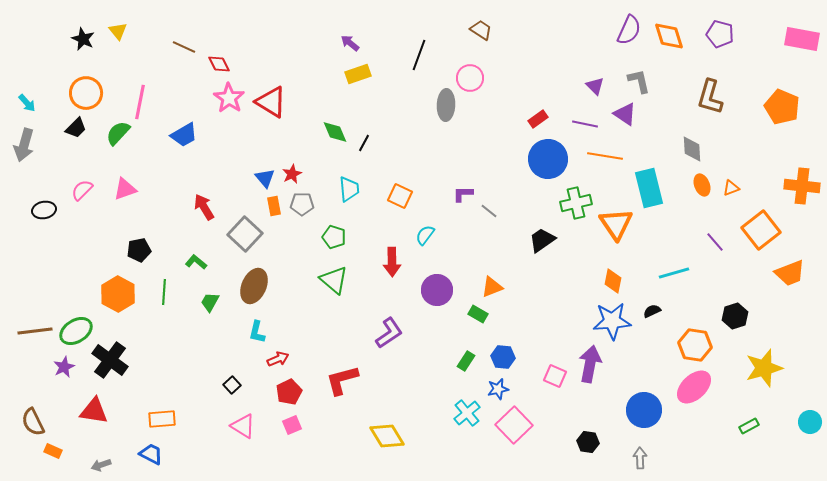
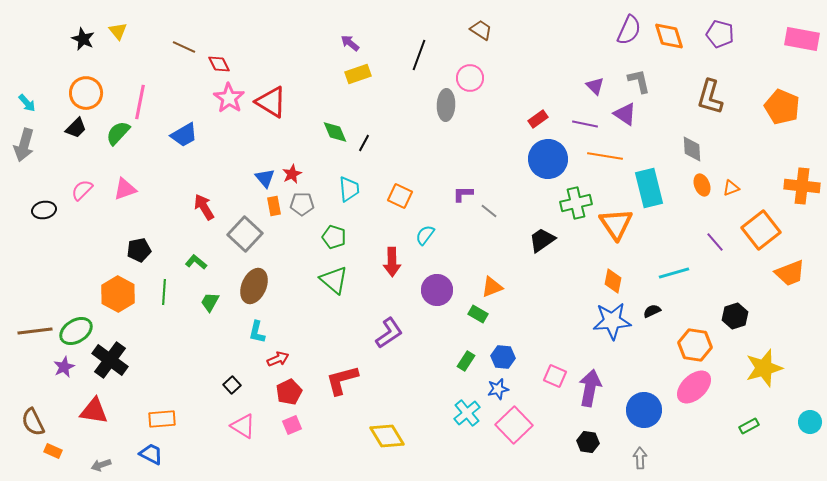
purple arrow at (590, 364): moved 24 px down
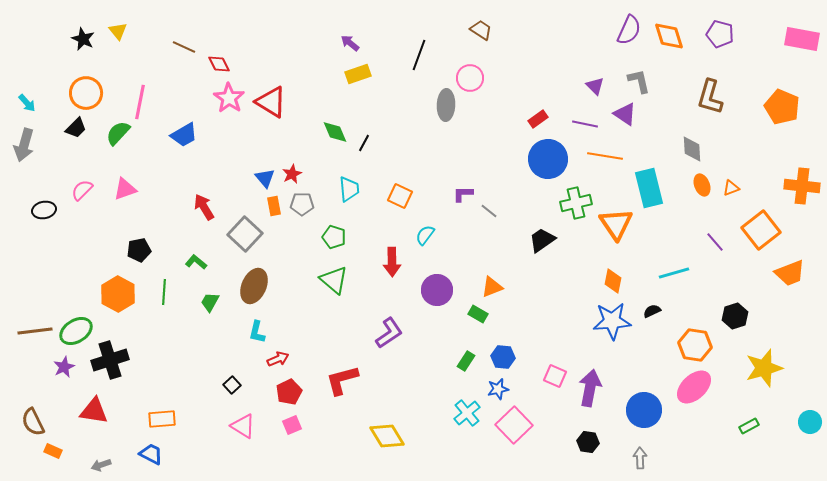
black cross at (110, 360): rotated 36 degrees clockwise
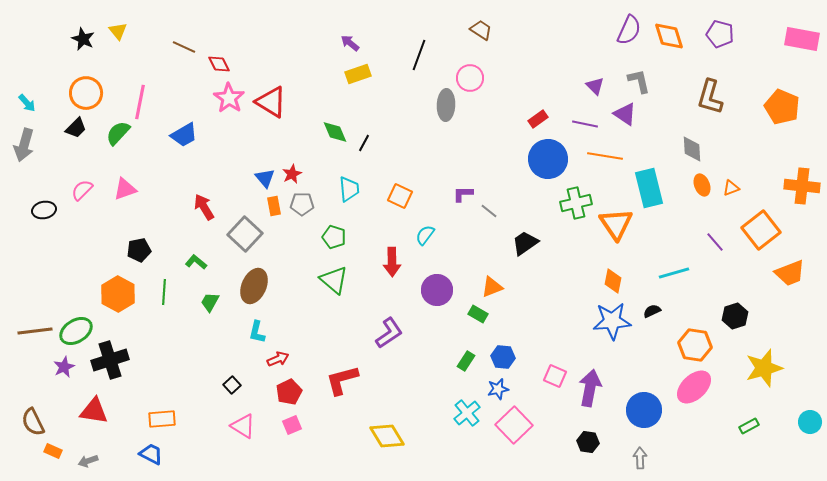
black trapezoid at (542, 240): moved 17 px left, 3 px down
gray arrow at (101, 465): moved 13 px left, 4 px up
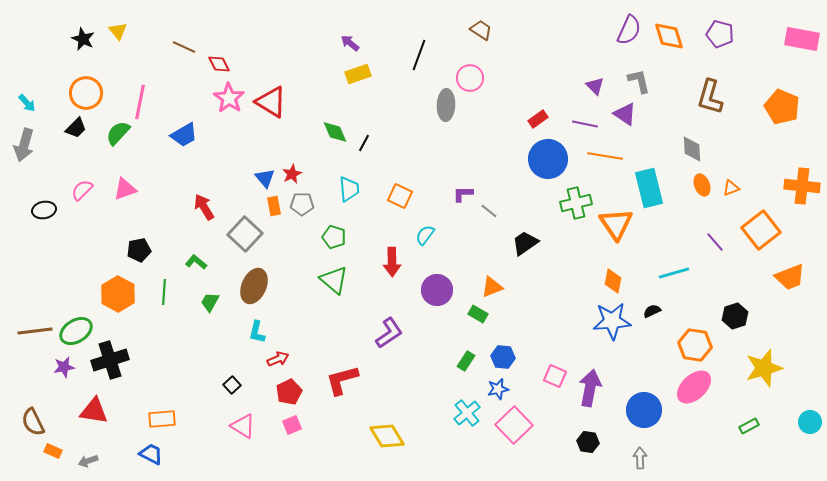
orange trapezoid at (790, 273): moved 4 px down
purple star at (64, 367): rotated 15 degrees clockwise
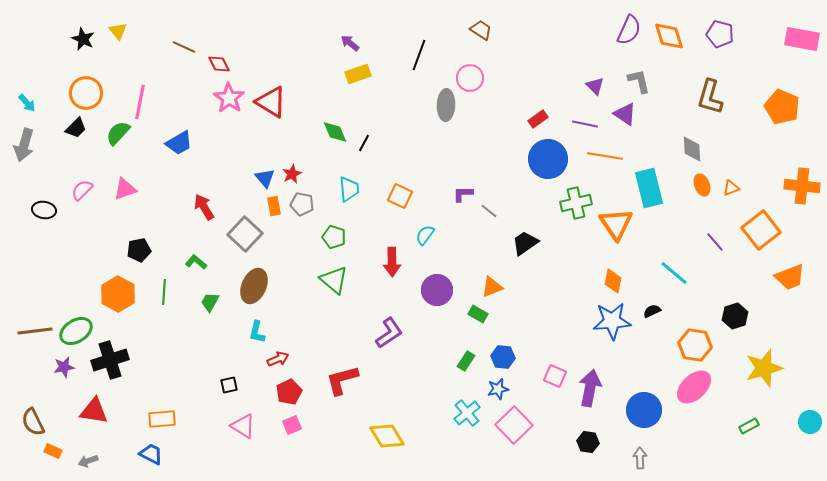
blue trapezoid at (184, 135): moved 5 px left, 8 px down
gray pentagon at (302, 204): rotated 10 degrees clockwise
black ellipse at (44, 210): rotated 20 degrees clockwise
cyan line at (674, 273): rotated 56 degrees clockwise
black square at (232, 385): moved 3 px left; rotated 30 degrees clockwise
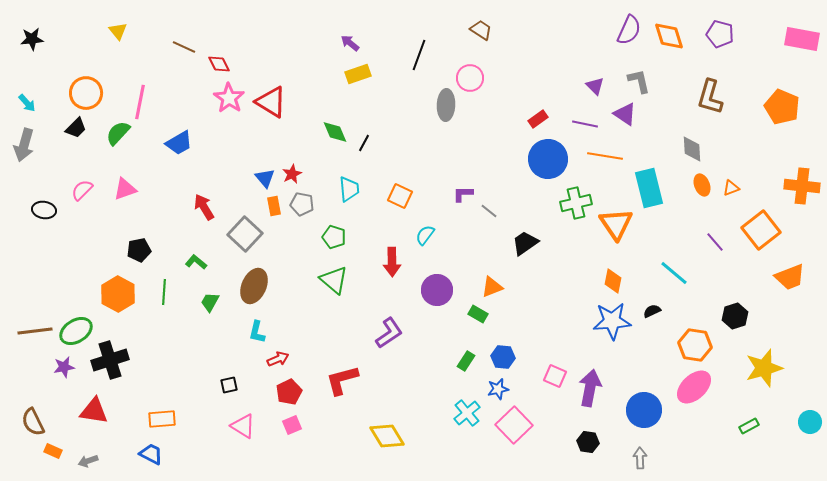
black star at (83, 39): moved 51 px left; rotated 30 degrees counterclockwise
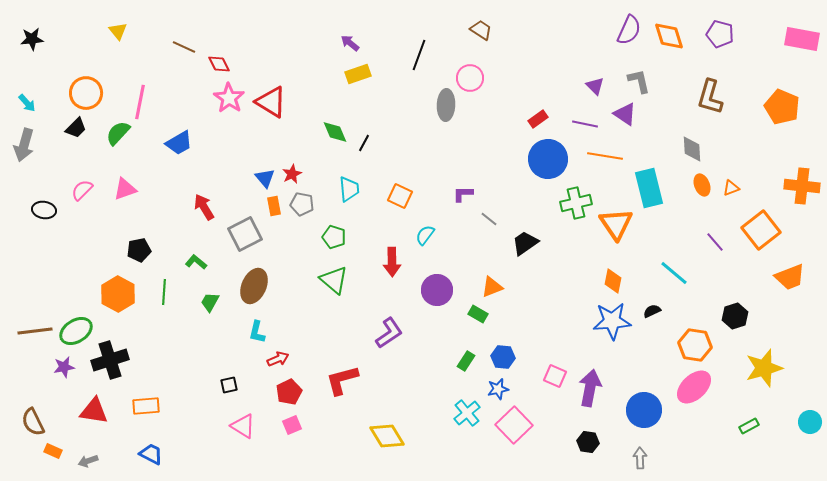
gray line at (489, 211): moved 8 px down
gray square at (245, 234): rotated 20 degrees clockwise
orange rectangle at (162, 419): moved 16 px left, 13 px up
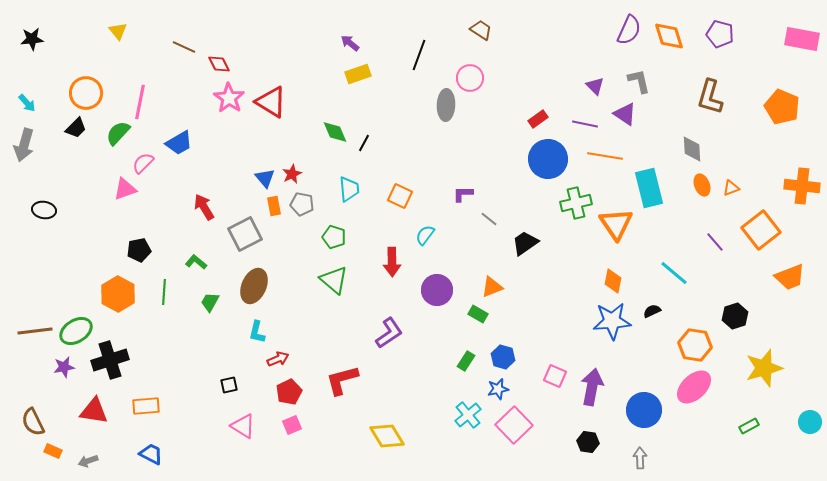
pink semicircle at (82, 190): moved 61 px right, 27 px up
blue hexagon at (503, 357): rotated 10 degrees clockwise
purple arrow at (590, 388): moved 2 px right, 1 px up
cyan cross at (467, 413): moved 1 px right, 2 px down
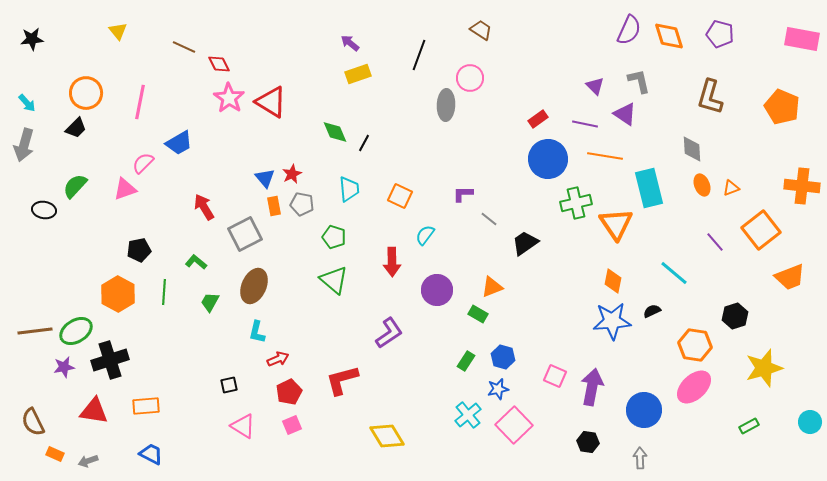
green semicircle at (118, 133): moved 43 px left, 53 px down
orange rectangle at (53, 451): moved 2 px right, 3 px down
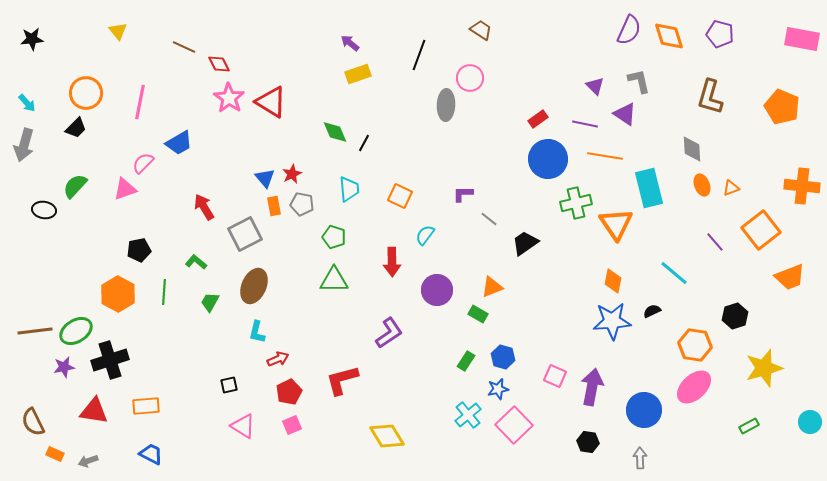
green triangle at (334, 280): rotated 40 degrees counterclockwise
